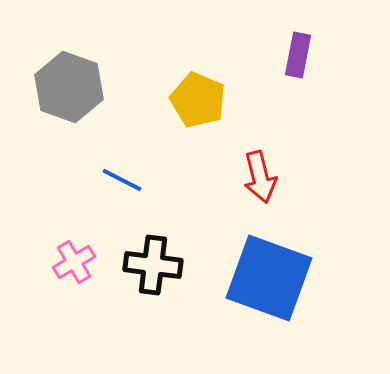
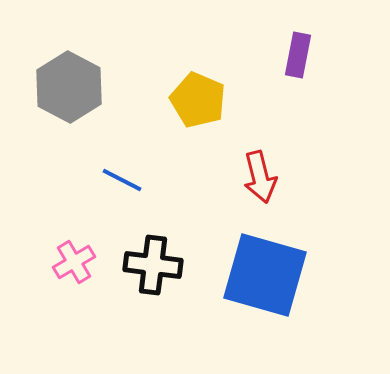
gray hexagon: rotated 8 degrees clockwise
blue square: moved 4 px left, 3 px up; rotated 4 degrees counterclockwise
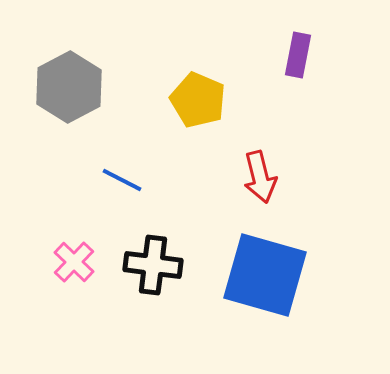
gray hexagon: rotated 4 degrees clockwise
pink cross: rotated 15 degrees counterclockwise
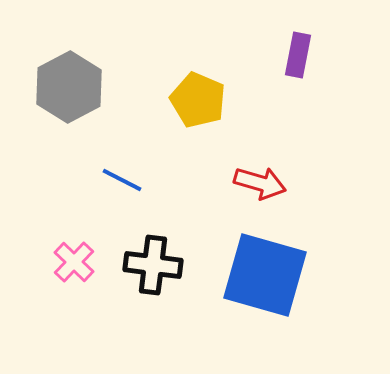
red arrow: moved 6 px down; rotated 60 degrees counterclockwise
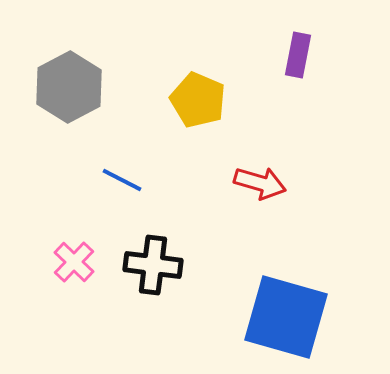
blue square: moved 21 px right, 42 px down
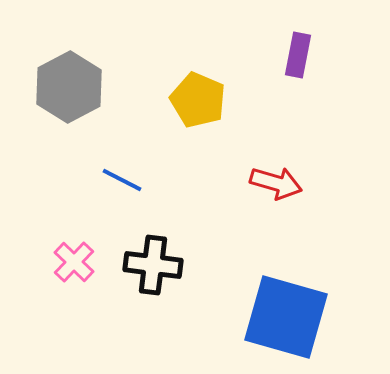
red arrow: moved 16 px right
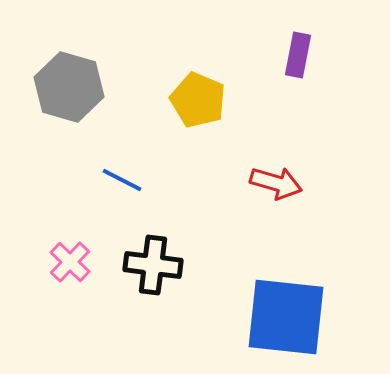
gray hexagon: rotated 16 degrees counterclockwise
pink cross: moved 4 px left
blue square: rotated 10 degrees counterclockwise
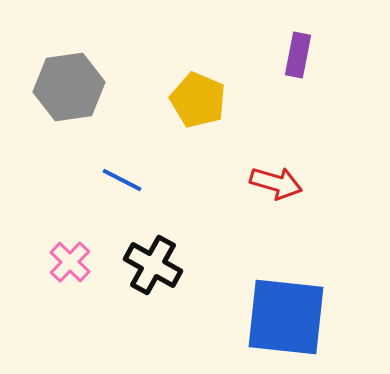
gray hexagon: rotated 24 degrees counterclockwise
black cross: rotated 22 degrees clockwise
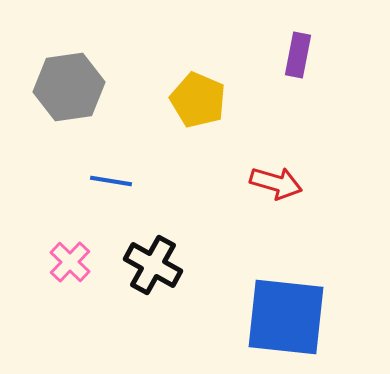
blue line: moved 11 px left, 1 px down; rotated 18 degrees counterclockwise
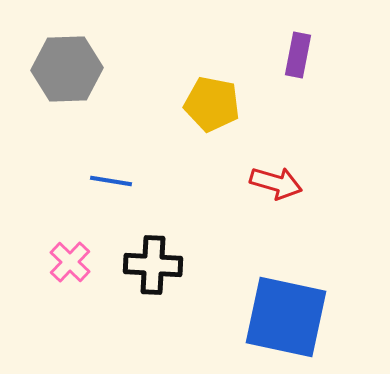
gray hexagon: moved 2 px left, 18 px up; rotated 6 degrees clockwise
yellow pentagon: moved 14 px right, 4 px down; rotated 12 degrees counterclockwise
black cross: rotated 26 degrees counterclockwise
blue square: rotated 6 degrees clockwise
